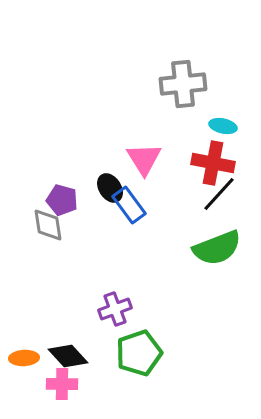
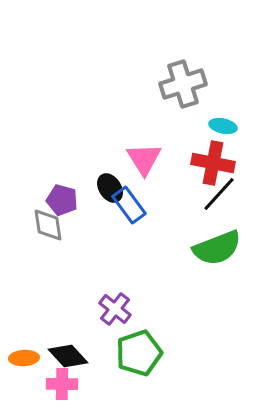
gray cross: rotated 12 degrees counterclockwise
purple cross: rotated 32 degrees counterclockwise
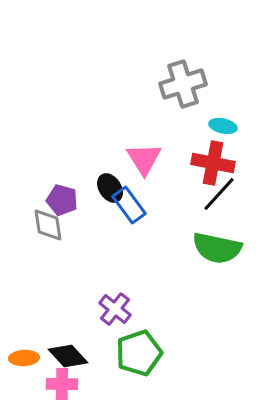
green semicircle: rotated 33 degrees clockwise
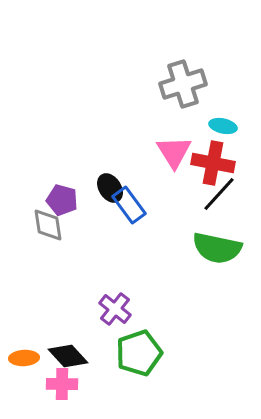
pink triangle: moved 30 px right, 7 px up
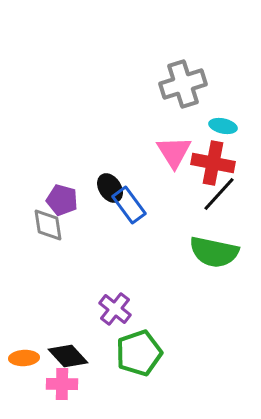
green semicircle: moved 3 px left, 4 px down
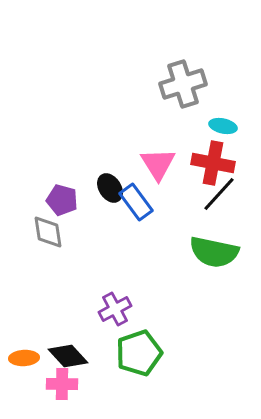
pink triangle: moved 16 px left, 12 px down
blue rectangle: moved 7 px right, 3 px up
gray diamond: moved 7 px down
purple cross: rotated 24 degrees clockwise
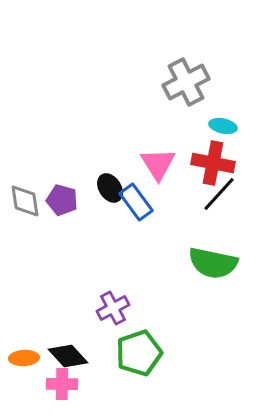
gray cross: moved 3 px right, 2 px up; rotated 9 degrees counterclockwise
gray diamond: moved 23 px left, 31 px up
green semicircle: moved 1 px left, 11 px down
purple cross: moved 2 px left, 1 px up
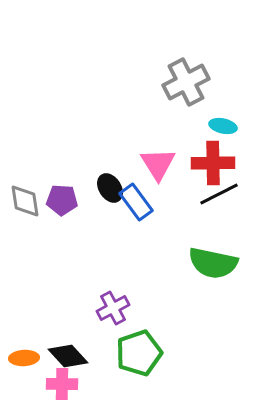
red cross: rotated 12 degrees counterclockwise
black line: rotated 21 degrees clockwise
purple pentagon: rotated 12 degrees counterclockwise
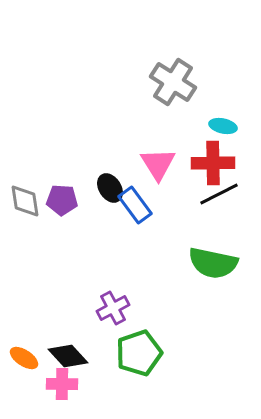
gray cross: moved 13 px left; rotated 30 degrees counterclockwise
blue rectangle: moved 1 px left, 3 px down
orange ellipse: rotated 36 degrees clockwise
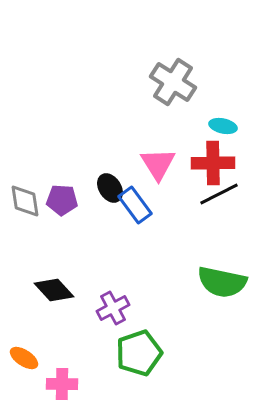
green semicircle: moved 9 px right, 19 px down
black diamond: moved 14 px left, 66 px up
